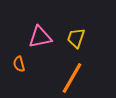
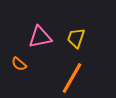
orange semicircle: rotated 35 degrees counterclockwise
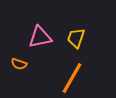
orange semicircle: rotated 21 degrees counterclockwise
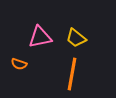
yellow trapezoid: rotated 70 degrees counterclockwise
orange line: moved 4 px up; rotated 20 degrees counterclockwise
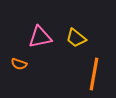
orange line: moved 22 px right
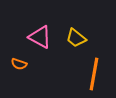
pink triangle: rotated 40 degrees clockwise
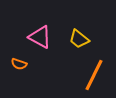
yellow trapezoid: moved 3 px right, 1 px down
orange line: moved 1 px down; rotated 16 degrees clockwise
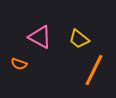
orange line: moved 5 px up
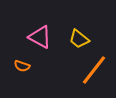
orange semicircle: moved 3 px right, 2 px down
orange line: rotated 12 degrees clockwise
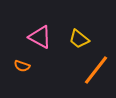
orange line: moved 2 px right
